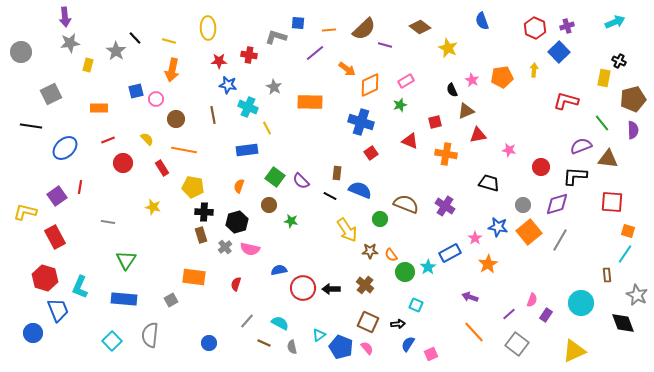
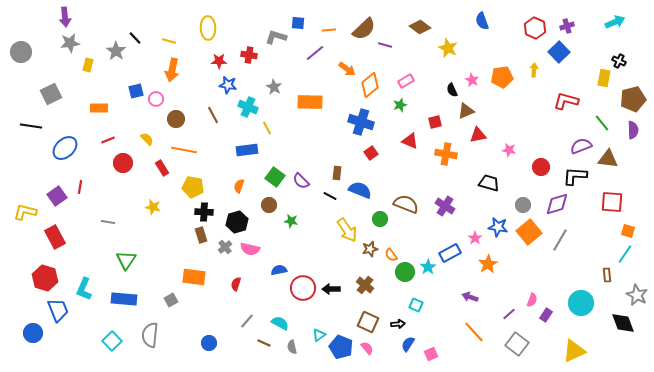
orange diamond at (370, 85): rotated 15 degrees counterclockwise
brown line at (213, 115): rotated 18 degrees counterclockwise
brown star at (370, 251): moved 2 px up; rotated 14 degrees counterclockwise
cyan L-shape at (80, 287): moved 4 px right, 2 px down
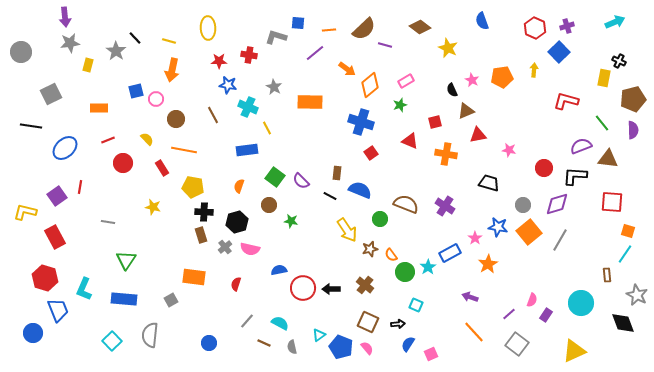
red circle at (541, 167): moved 3 px right, 1 px down
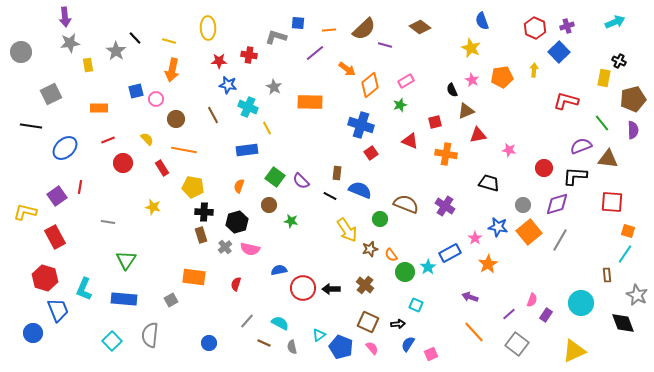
yellow star at (448, 48): moved 23 px right
yellow rectangle at (88, 65): rotated 24 degrees counterclockwise
blue cross at (361, 122): moved 3 px down
pink semicircle at (367, 348): moved 5 px right
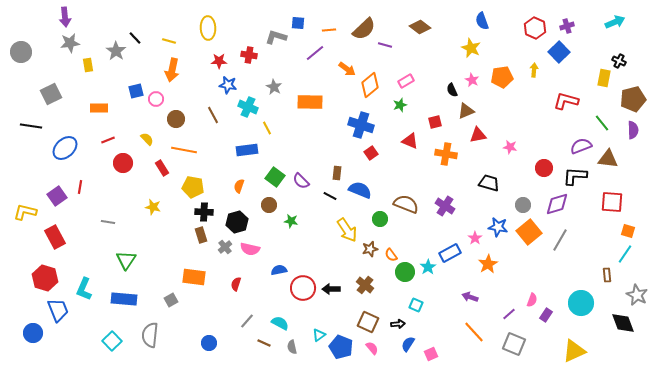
pink star at (509, 150): moved 1 px right, 3 px up
gray square at (517, 344): moved 3 px left; rotated 15 degrees counterclockwise
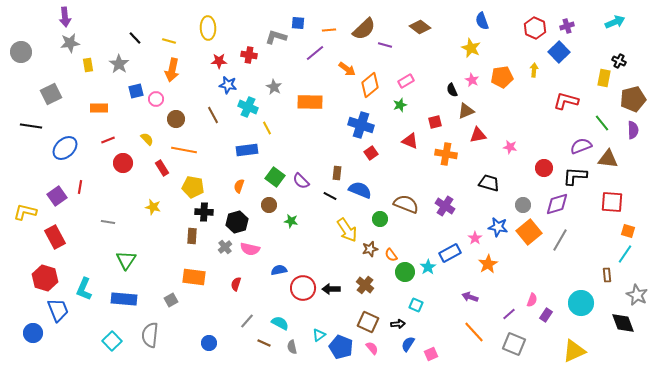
gray star at (116, 51): moved 3 px right, 13 px down
brown rectangle at (201, 235): moved 9 px left, 1 px down; rotated 21 degrees clockwise
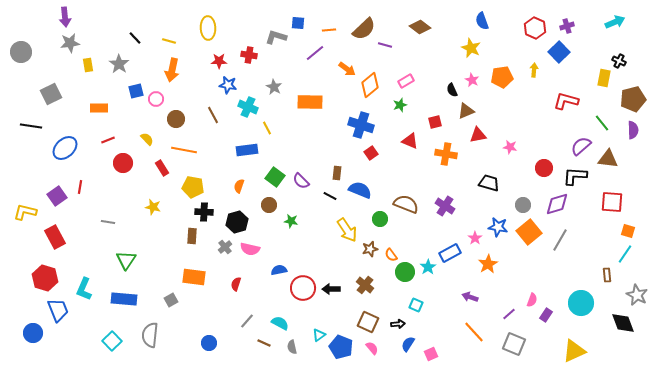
purple semicircle at (581, 146): rotated 20 degrees counterclockwise
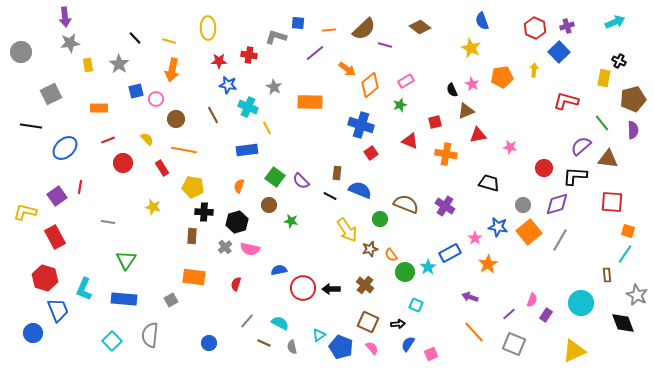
pink star at (472, 80): moved 4 px down
